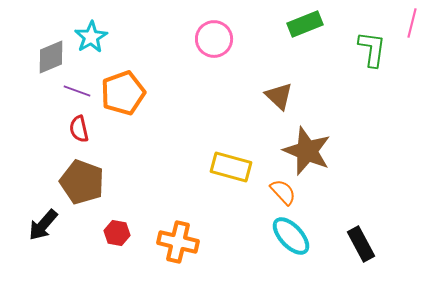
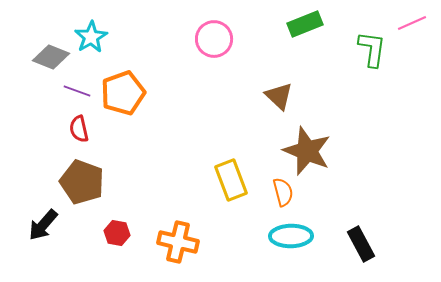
pink line: rotated 52 degrees clockwise
gray diamond: rotated 45 degrees clockwise
yellow rectangle: moved 13 px down; rotated 54 degrees clockwise
orange semicircle: rotated 28 degrees clockwise
cyan ellipse: rotated 48 degrees counterclockwise
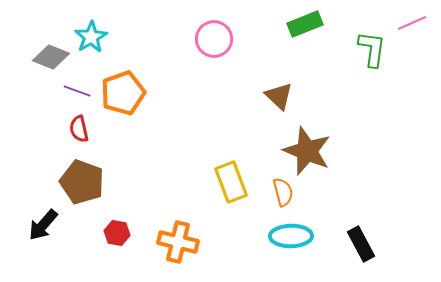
yellow rectangle: moved 2 px down
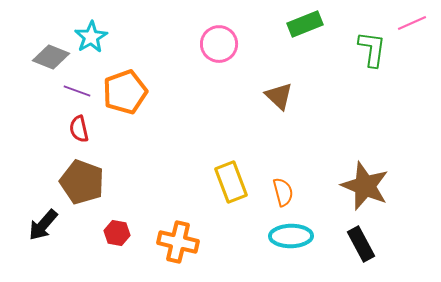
pink circle: moved 5 px right, 5 px down
orange pentagon: moved 2 px right, 1 px up
brown star: moved 58 px right, 35 px down
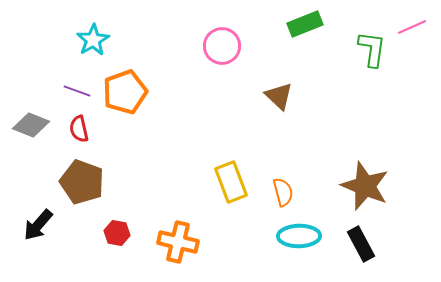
pink line: moved 4 px down
cyan star: moved 2 px right, 3 px down
pink circle: moved 3 px right, 2 px down
gray diamond: moved 20 px left, 68 px down
black arrow: moved 5 px left
cyan ellipse: moved 8 px right
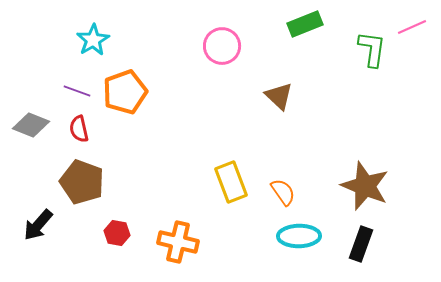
orange semicircle: rotated 20 degrees counterclockwise
black rectangle: rotated 48 degrees clockwise
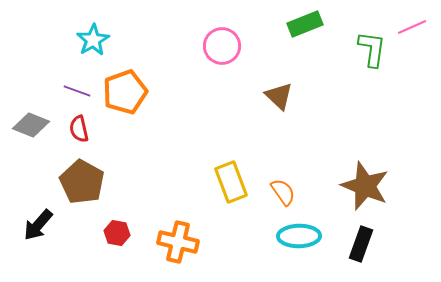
brown pentagon: rotated 9 degrees clockwise
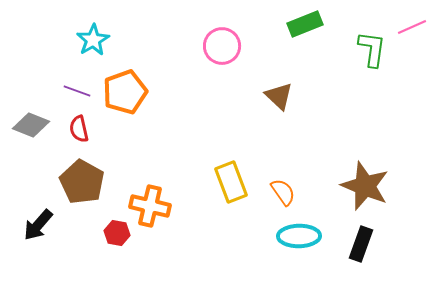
orange cross: moved 28 px left, 36 px up
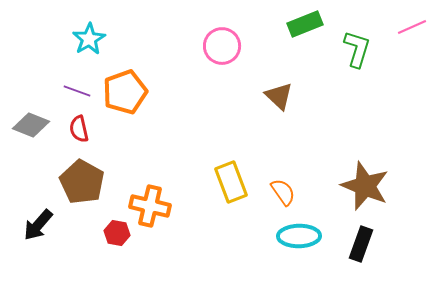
cyan star: moved 4 px left, 1 px up
green L-shape: moved 15 px left; rotated 9 degrees clockwise
